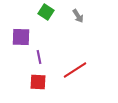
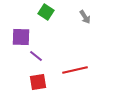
gray arrow: moved 7 px right, 1 px down
purple line: moved 3 px left, 1 px up; rotated 40 degrees counterclockwise
red line: rotated 20 degrees clockwise
red square: rotated 12 degrees counterclockwise
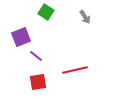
purple square: rotated 24 degrees counterclockwise
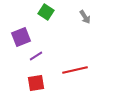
purple line: rotated 72 degrees counterclockwise
red square: moved 2 px left, 1 px down
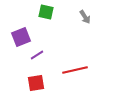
green square: rotated 21 degrees counterclockwise
purple line: moved 1 px right, 1 px up
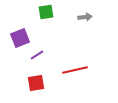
green square: rotated 21 degrees counterclockwise
gray arrow: rotated 64 degrees counterclockwise
purple square: moved 1 px left, 1 px down
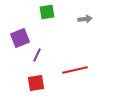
green square: moved 1 px right
gray arrow: moved 2 px down
purple line: rotated 32 degrees counterclockwise
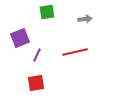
red line: moved 18 px up
